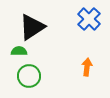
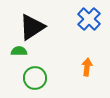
green circle: moved 6 px right, 2 px down
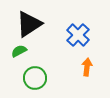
blue cross: moved 11 px left, 16 px down
black triangle: moved 3 px left, 3 px up
green semicircle: rotated 28 degrees counterclockwise
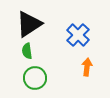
green semicircle: moved 8 px right; rotated 70 degrees counterclockwise
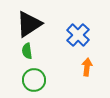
green circle: moved 1 px left, 2 px down
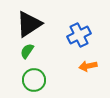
blue cross: moved 1 px right; rotated 20 degrees clockwise
green semicircle: rotated 42 degrees clockwise
orange arrow: moved 1 px right, 1 px up; rotated 108 degrees counterclockwise
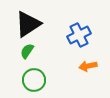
black triangle: moved 1 px left
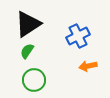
blue cross: moved 1 px left, 1 px down
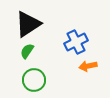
blue cross: moved 2 px left, 6 px down
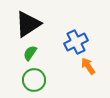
green semicircle: moved 3 px right, 2 px down
orange arrow: rotated 66 degrees clockwise
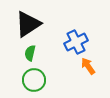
green semicircle: rotated 21 degrees counterclockwise
